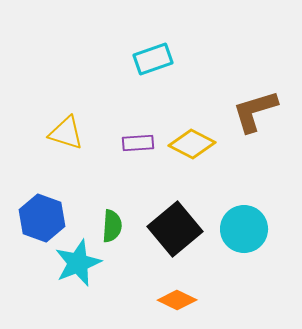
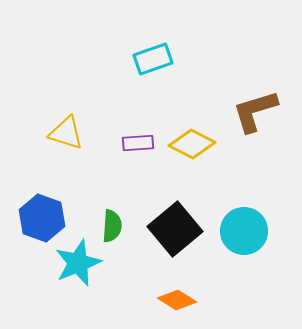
cyan circle: moved 2 px down
orange diamond: rotated 6 degrees clockwise
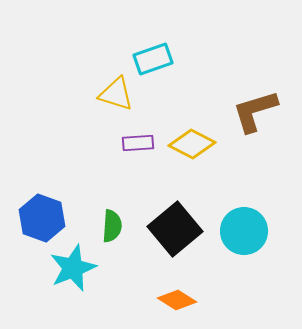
yellow triangle: moved 50 px right, 39 px up
cyan star: moved 5 px left, 5 px down
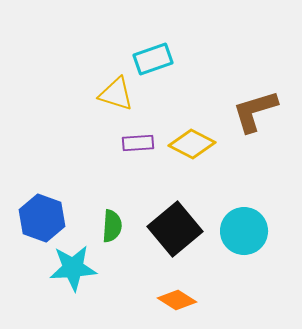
cyan star: rotated 18 degrees clockwise
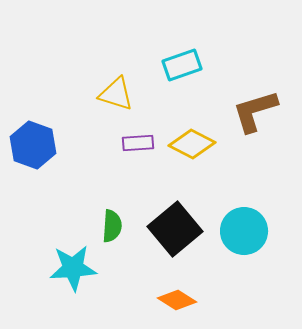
cyan rectangle: moved 29 px right, 6 px down
blue hexagon: moved 9 px left, 73 px up
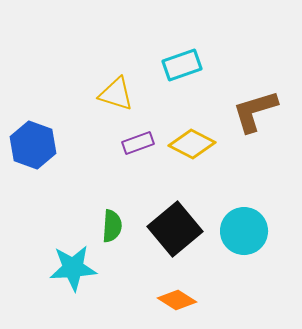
purple rectangle: rotated 16 degrees counterclockwise
